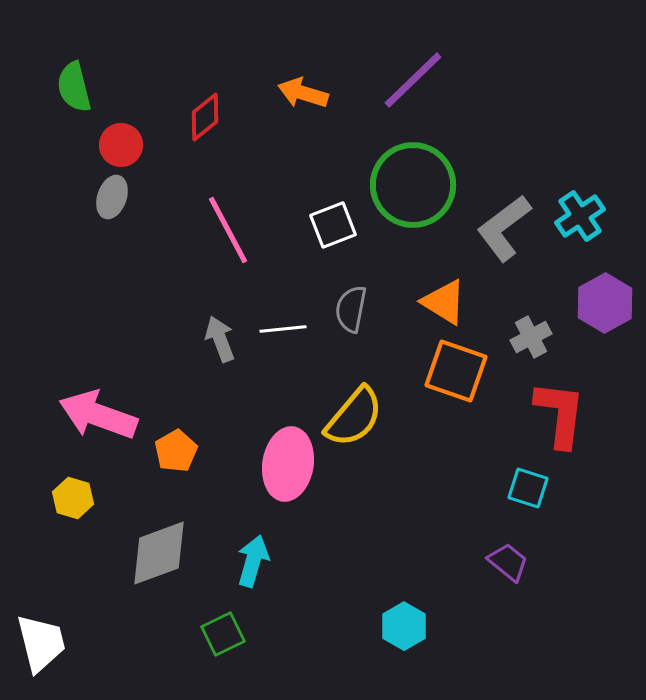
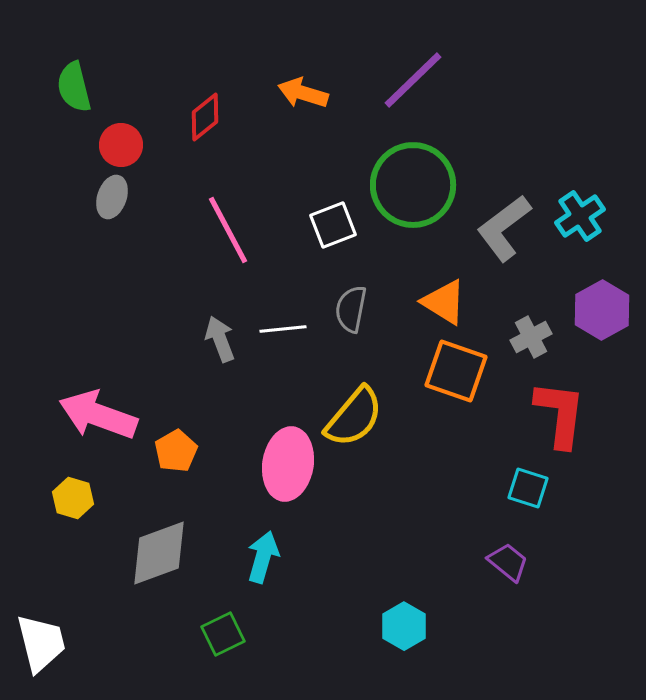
purple hexagon: moved 3 px left, 7 px down
cyan arrow: moved 10 px right, 4 px up
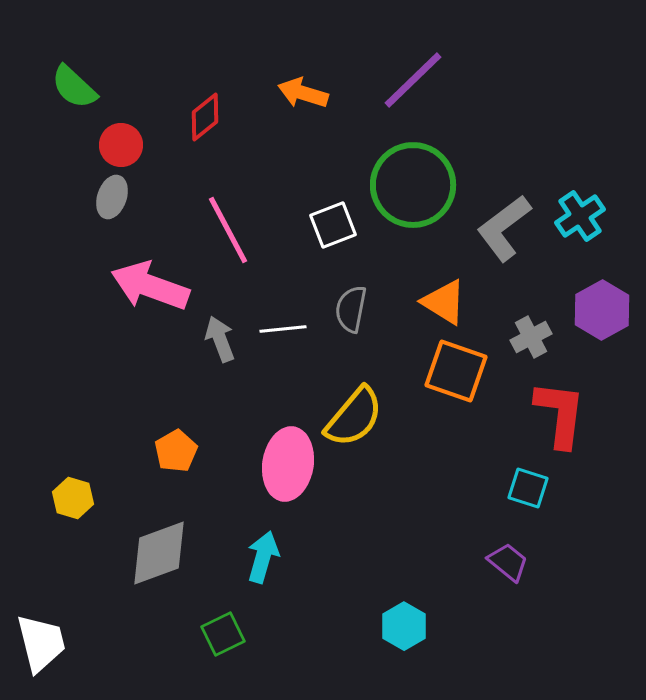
green semicircle: rotated 33 degrees counterclockwise
pink arrow: moved 52 px right, 129 px up
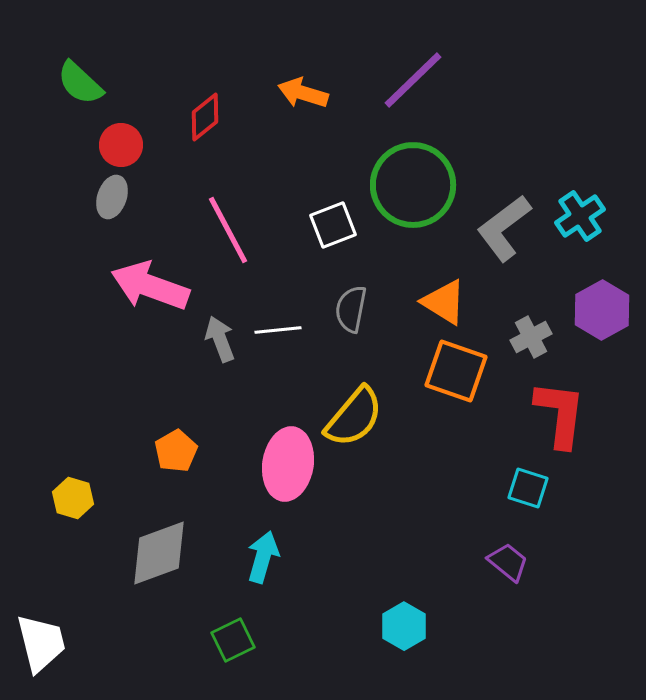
green semicircle: moved 6 px right, 4 px up
white line: moved 5 px left, 1 px down
green square: moved 10 px right, 6 px down
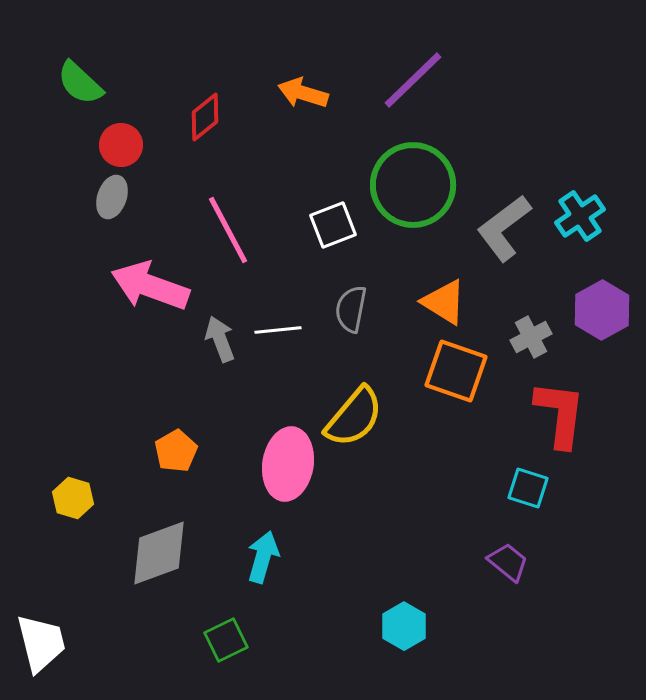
green square: moved 7 px left
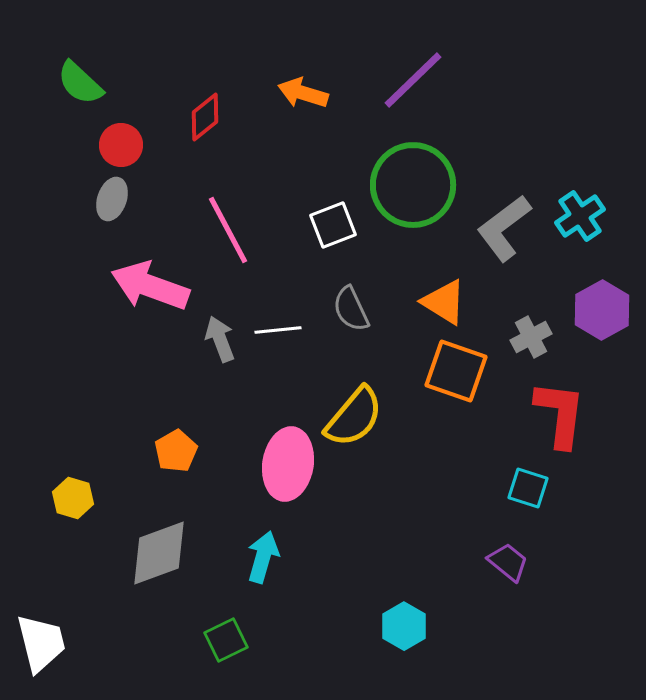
gray ellipse: moved 2 px down
gray semicircle: rotated 36 degrees counterclockwise
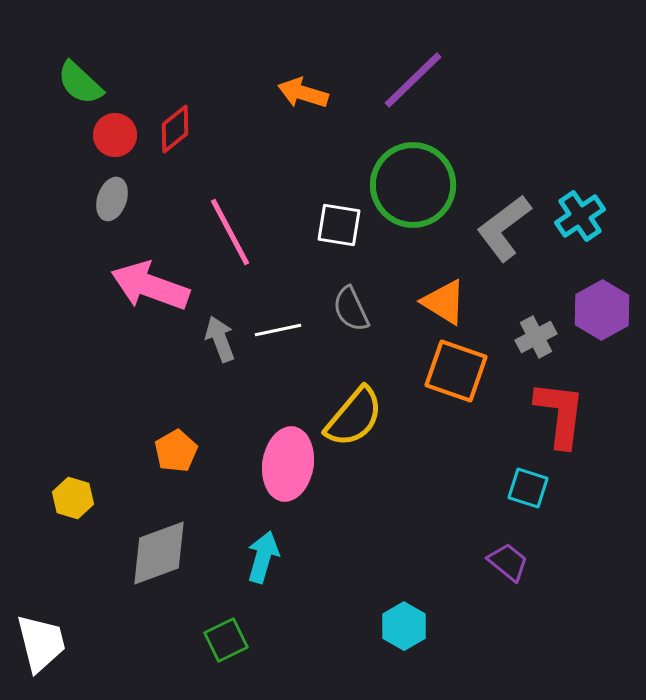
red diamond: moved 30 px left, 12 px down
red circle: moved 6 px left, 10 px up
white square: moved 6 px right; rotated 30 degrees clockwise
pink line: moved 2 px right, 2 px down
white line: rotated 6 degrees counterclockwise
gray cross: moved 5 px right
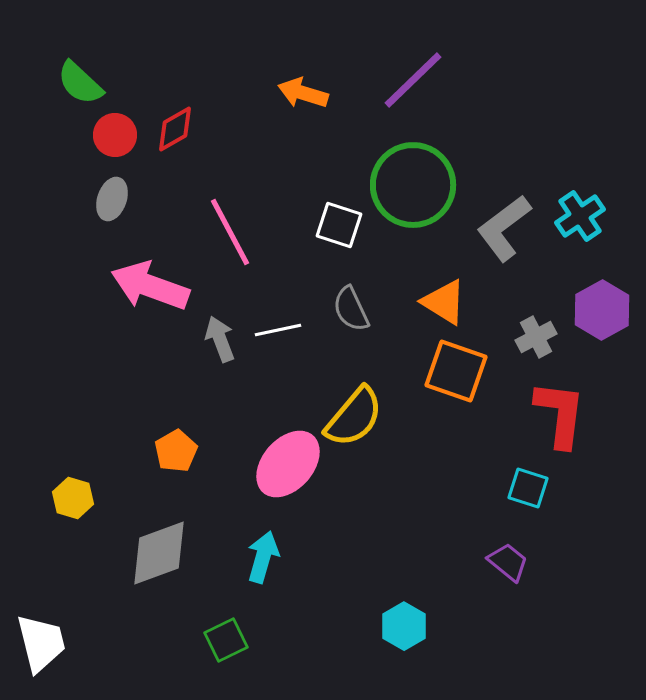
red diamond: rotated 9 degrees clockwise
white square: rotated 9 degrees clockwise
pink ellipse: rotated 32 degrees clockwise
